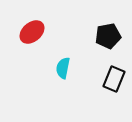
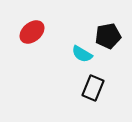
cyan semicircle: moved 19 px right, 14 px up; rotated 70 degrees counterclockwise
black rectangle: moved 21 px left, 9 px down
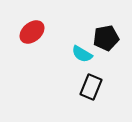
black pentagon: moved 2 px left, 2 px down
black rectangle: moved 2 px left, 1 px up
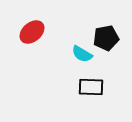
black rectangle: rotated 70 degrees clockwise
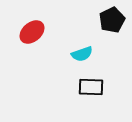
black pentagon: moved 6 px right, 18 px up; rotated 15 degrees counterclockwise
cyan semicircle: rotated 50 degrees counterclockwise
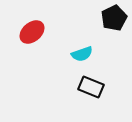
black pentagon: moved 2 px right, 2 px up
black rectangle: rotated 20 degrees clockwise
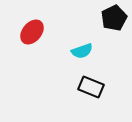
red ellipse: rotated 10 degrees counterclockwise
cyan semicircle: moved 3 px up
